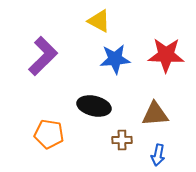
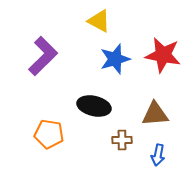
red star: moved 3 px left; rotated 9 degrees clockwise
blue star: rotated 12 degrees counterclockwise
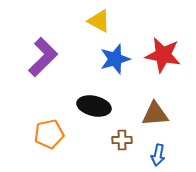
purple L-shape: moved 1 px down
orange pentagon: rotated 20 degrees counterclockwise
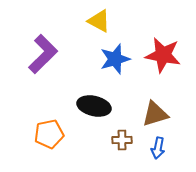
purple L-shape: moved 3 px up
brown triangle: rotated 12 degrees counterclockwise
blue arrow: moved 7 px up
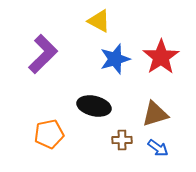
red star: moved 2 px left, 2 px down; rotated 27 degrees clockwise
blue arrow: rotated 65 degrees counterclockwise
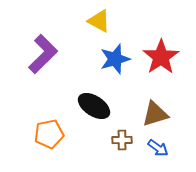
black ellipse: rotated 20 degrees clockwise
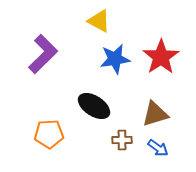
blue star: rotated 8 degrees clockwise
orange pentagon: rotated 8 degrees clockwise
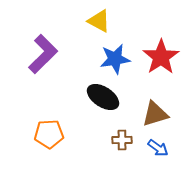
black ellipse: moved 9 px right, 9 px up
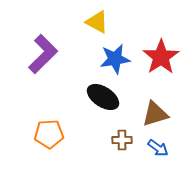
yellow triangle: moved 2 px left, 1 px down
